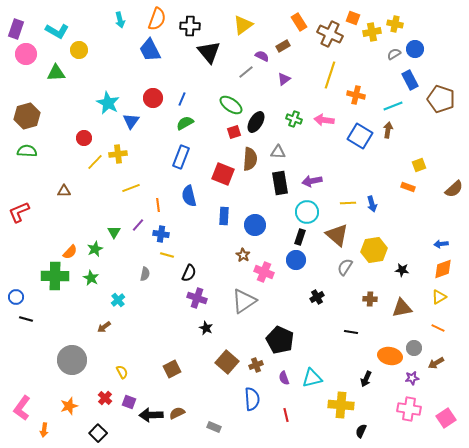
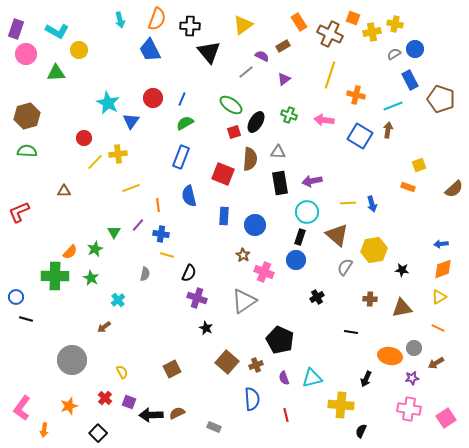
green cross at (294, 119): moved 5 px left, 4 px up
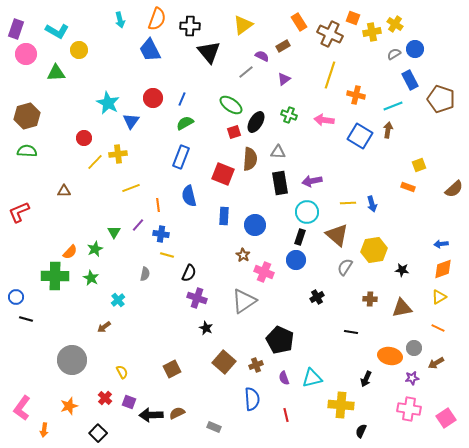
yellow cross at (395, 24): rotated 21 degrees clockwise
brown square at (227, 362): moved 3 px left
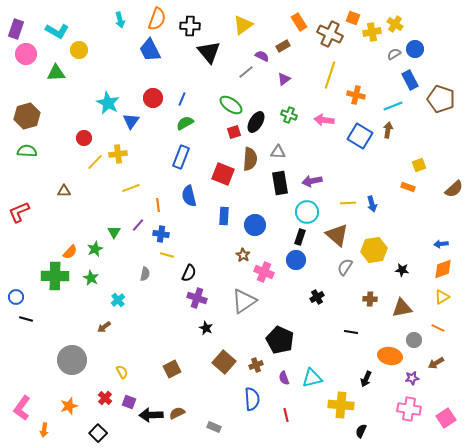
yellow triangle at (439, 297): moved 3 px right
gray circle at (414, 348): moved 8 px up
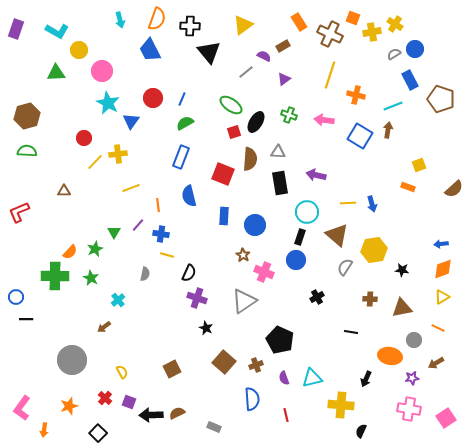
pink circle at (26, 54): moved 76 px right, 17 px down
purple semicircle at (262, 56): moved 2 px right
purple arrow at (312, 181): moved 4 px right, 6 px up; rotated 24 degrees clockwise
black line at (26, 319): rotated 16 degrees counterclockwise
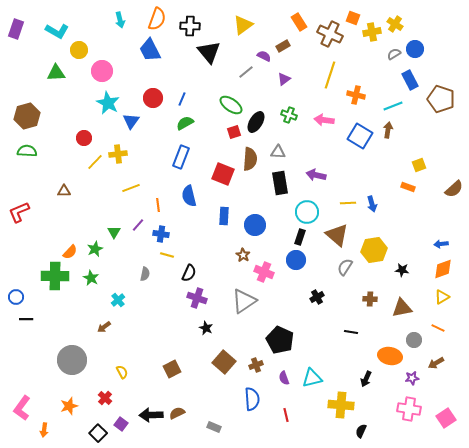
purple square at (129, 402): moved 8 px left, 22 px down; rotated 16 degrees clockwise
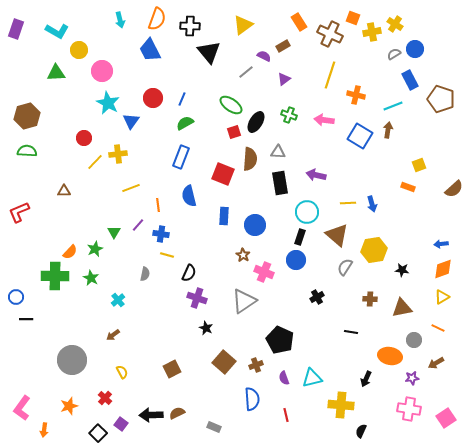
brown arrow at (104, 327): moved 9 px right, 8 px down
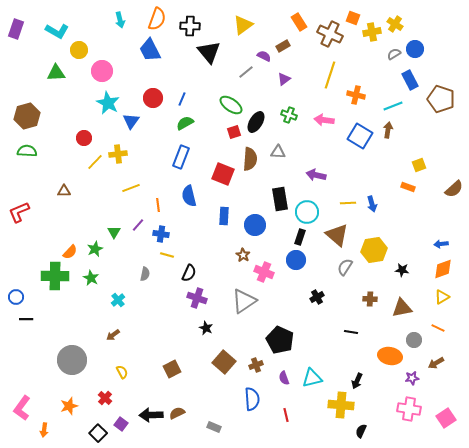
black rectangle at (280, 183): moved 16 px down
black arrow at (366, 379): moved 9 px left, 2 px down
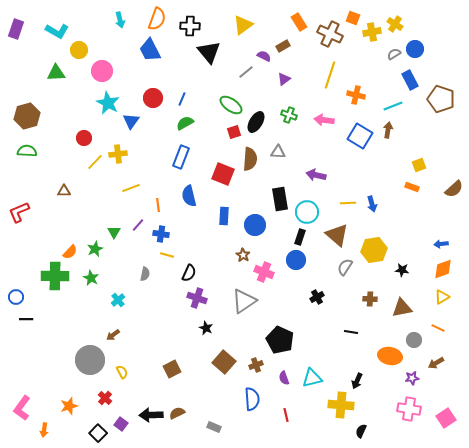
orange rectangle at (408, 187): moved 4 px right
gray circle at (72, 360): moved 18 px right
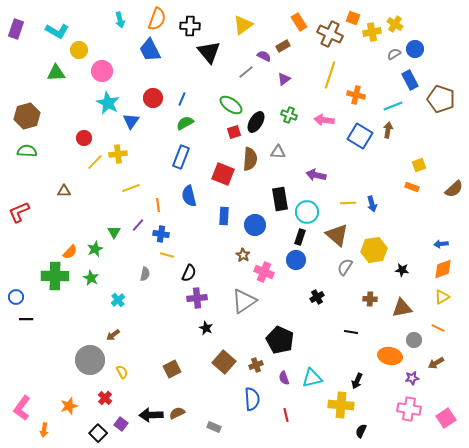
purple cross at (197, 298): rotated 24 degrees counterclockwise
